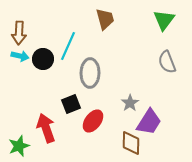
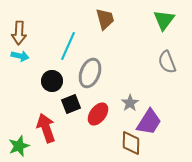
black circle: moved 9 px right, 22 px down
gray ellipse: rotated 20 degrees clockwise
red ellipse: moved 5 px right, 7 px up
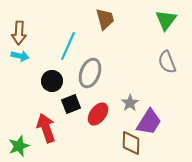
green triangle: moved 2 px right
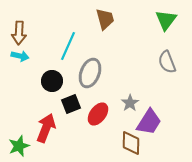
red arrow: rotated 40 degrees clockwise
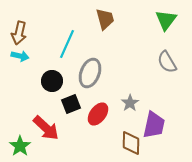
brown arrow: rotated 10 degrees clockwise
cyan line: moved 1 px left, 2 px up
gray semicircle: rotated 10 degrees counterclockwise
purple trapezoid: moved 5 px right, 3 px down; rotated 20 degrees counterclockwise
red arrow: rotated 112 degrees clockwise
green star: moved 1 px right; rotated 15 degrees counterclockwise
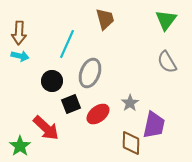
brown arrow: rotated 10 degrees counterclockwise
red ellipse: rotated 15 degrees clockwise
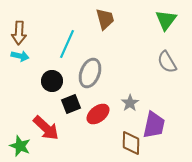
green star: rotated 15 degrees counterclockwise
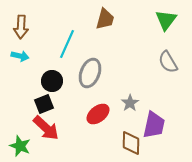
brown trapezoid: rotated 30 degrees clockwise
brown arrow: moved 2 px right, 6 px up
gray semicircle: moved 1 px right
black square: moved 27 px left
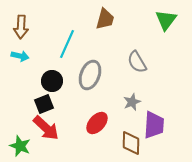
gray semicircle: moved 31 px left
gray ellipse: moved 2 px down
gray star: moved 2 px right, 1 px up; rotated 12 degrees clockwise
red ellipse: moved 1 px left, 9 px down; rotated 10 degrees counterclockwise
purple trapezoid: rotated 8 degrees counterclockwise
